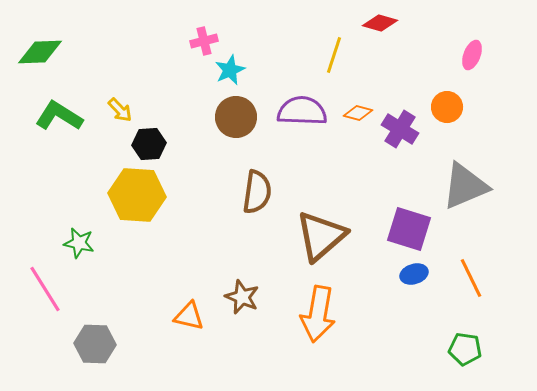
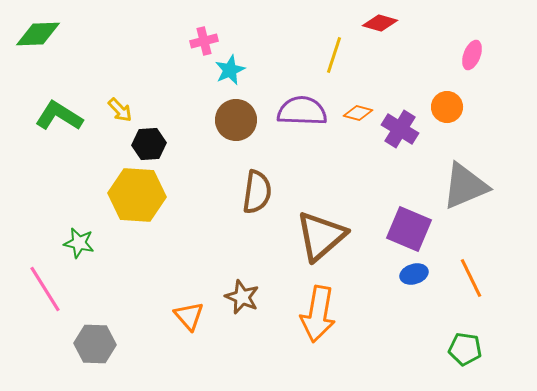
green diamond: moved 2 px left, 18 px up
brown circle: moved 3 px down
purple square: rotated 6 degrees clockwise
orange triangle: rotated 36 degrees clockwise
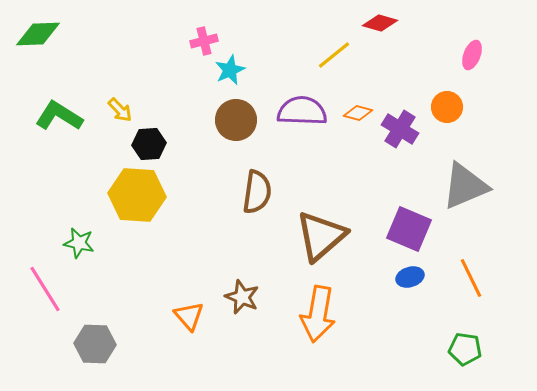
yellow line: rotated 33 degrees clockwise
blue ellipse: moved 4 px left, 3 px down
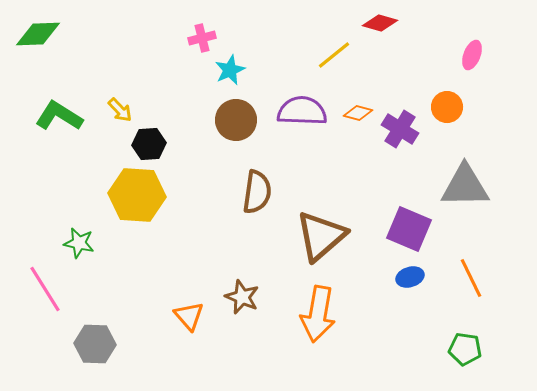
pink cross: moved 2 px left, 3 px up
gray triangle: rotated 22 degrees clockwise
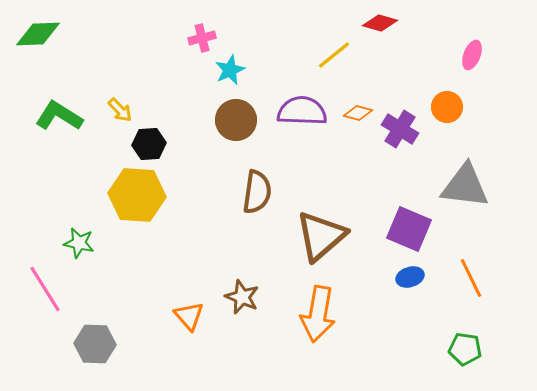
gray triangle: rotated 8 degrees clockwise
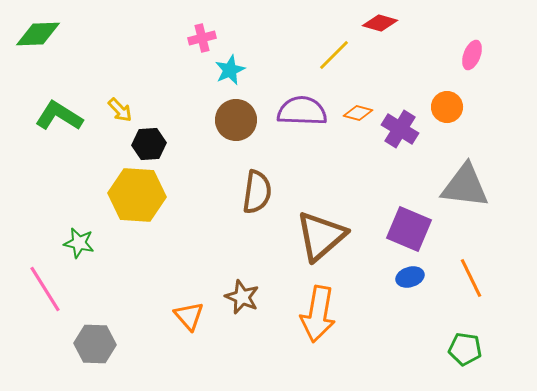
yellow line: rotated 6 degrees counterclockwise
